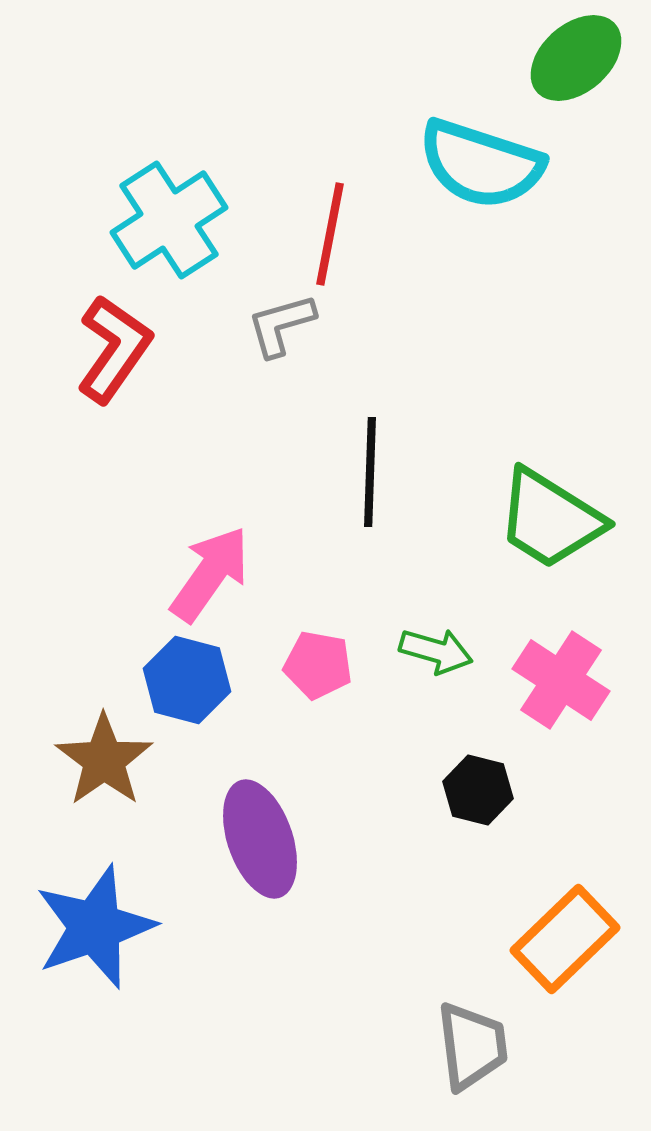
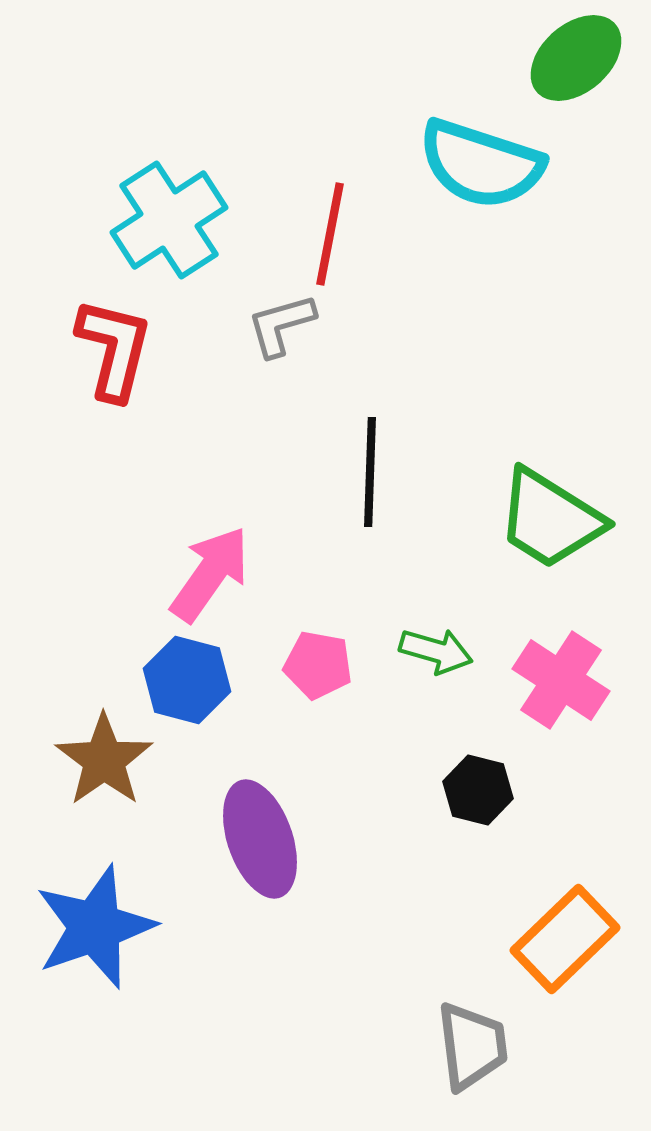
red L-shape: rotated 21 degrees counterclockwise
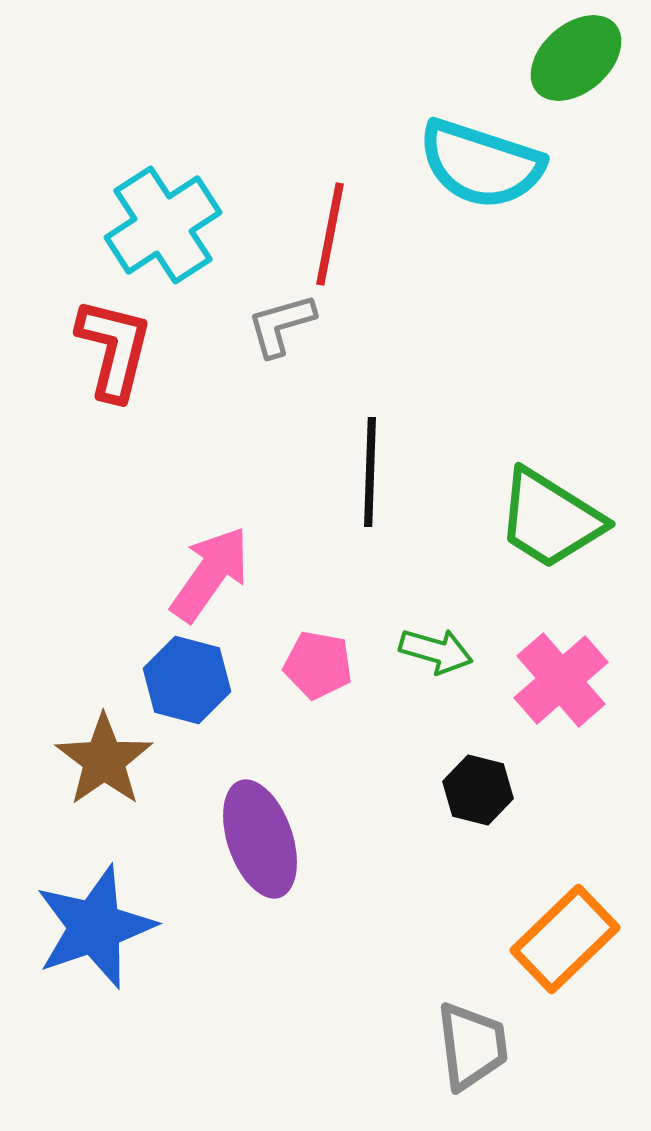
cyan cross: moved 6 px left, 5 px down
pink cross: rotated 16 degrees clockwise
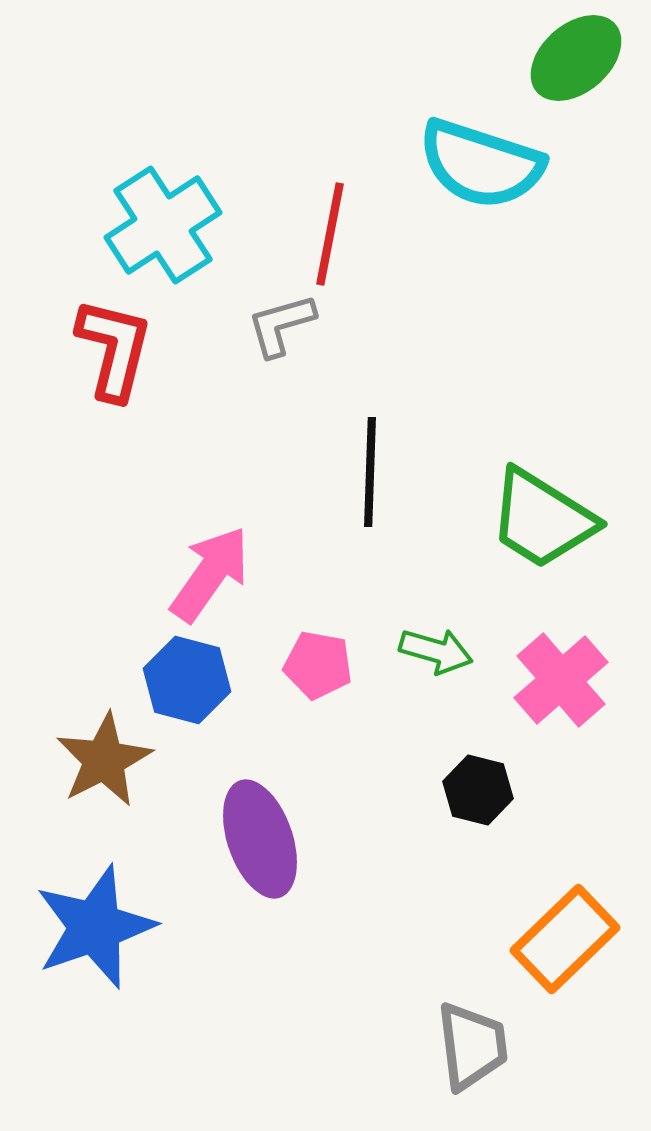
green trapezoid: moved 8 px left
brown star: rotated 8 degrees clockwise
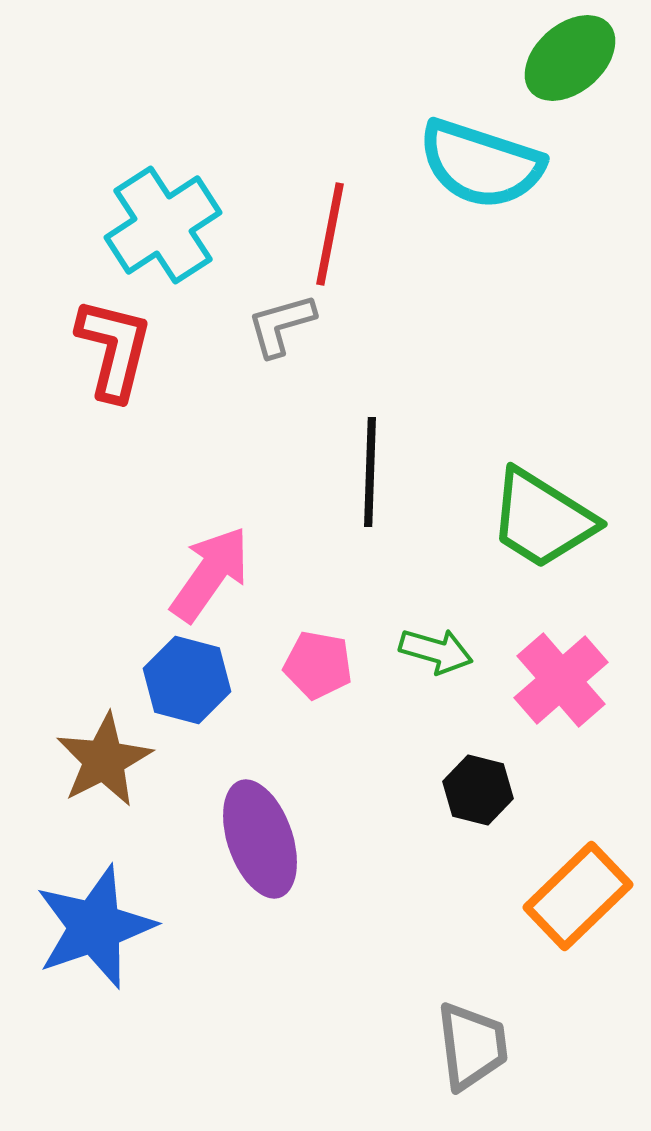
green ellipse: moved 6 px left
orange rectangle: moved 13 px right, 43 px up
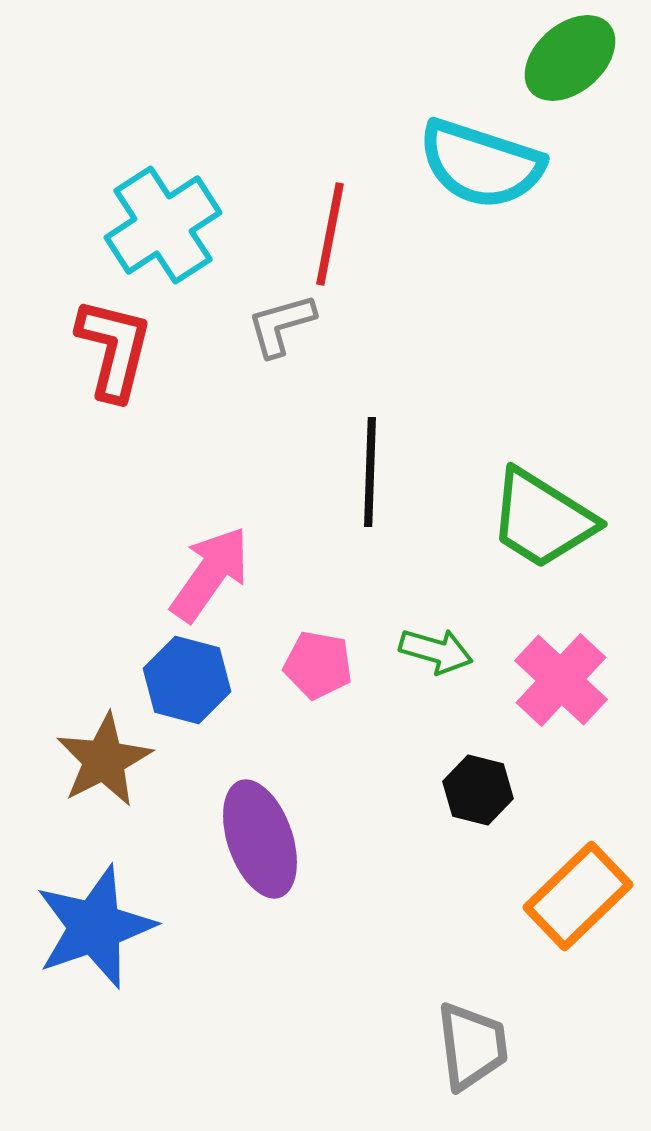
pink cross: rotated 6 degrees counterclockwise
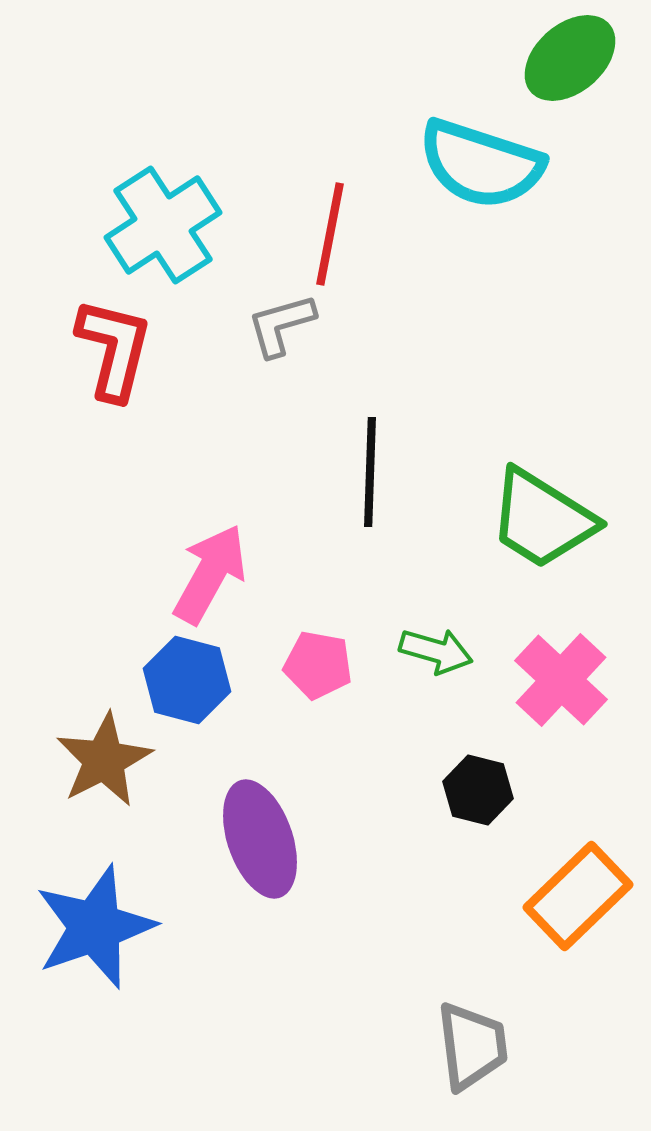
pink arrow: rotated 6 degrees counterclockwise
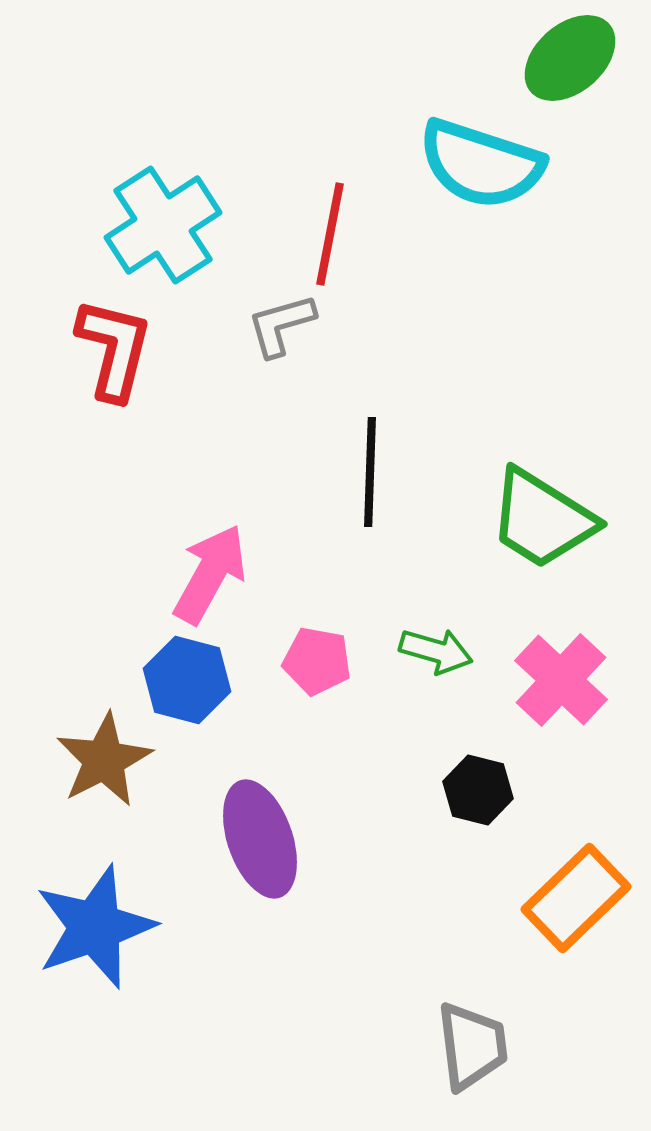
pink pentagon: moved 1 px left, 4 px up
orange rectangle: moved 2 px left, 2 px down
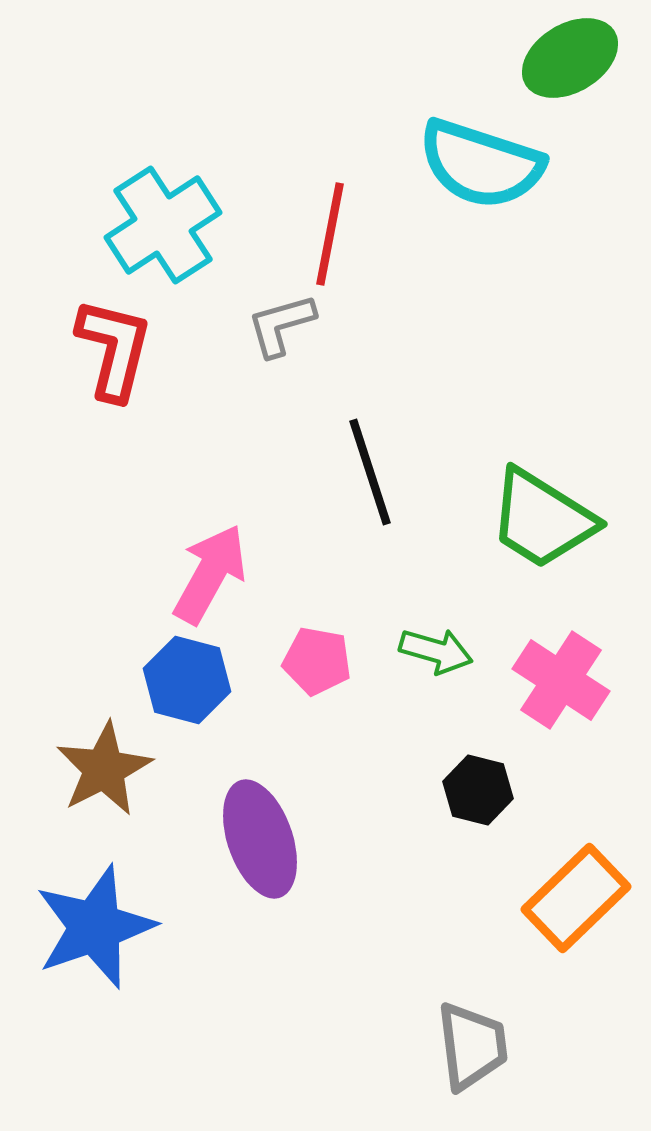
green ellipse: rotated 10 degrees clockwise
black line: rotated 20 degrees counterclockwise
pink cross: rotated 10 degrees counterclockwise
brown star: moved 9 px down
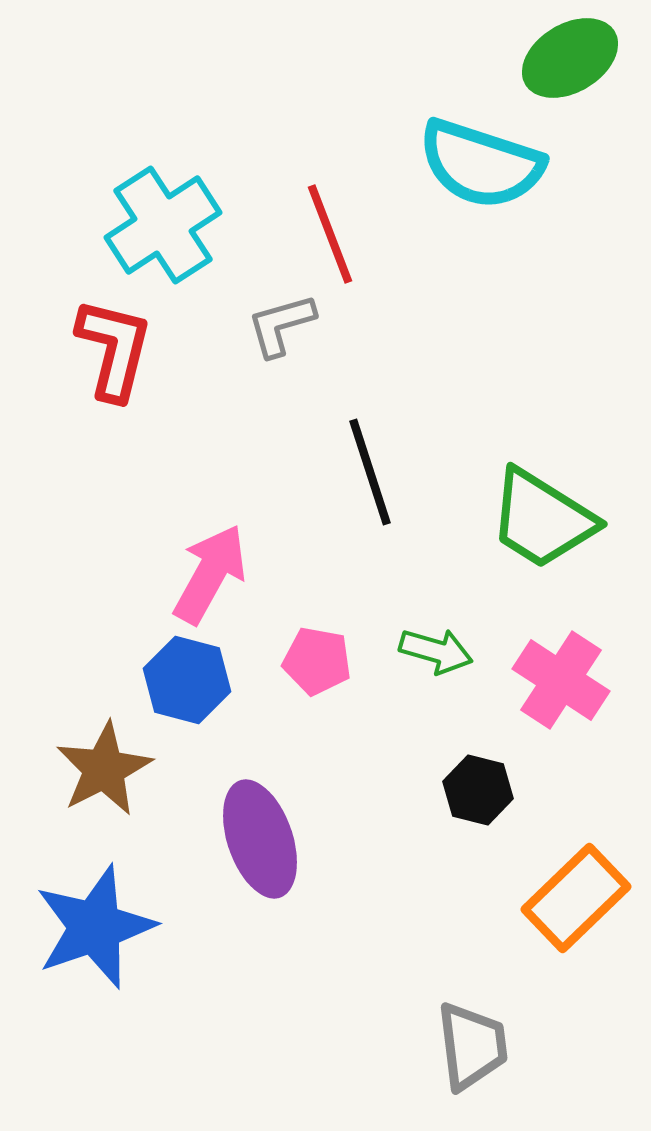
red line: rotated 32 degrees counterclockwise
